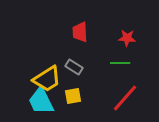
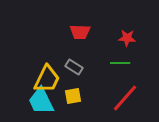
red trapezoid: rotated 85 degrees counterclockwise
yellow trapezoid: rotated 32 degrees counterclockwise
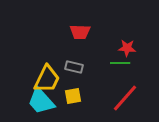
red star: moved 10 px down
gray rectangle: rotated 18 degrees counterclockwise
cyan trapezoid: rotated 16 degrees counterclockwise
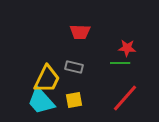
yellow square: moved 1 px right, 4 px down
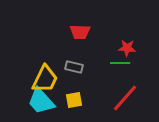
yellow trapezoid: moved 2 px left
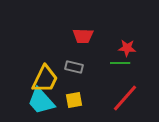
red trapezoid: moved 3 px right, 4 px down
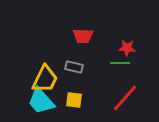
yellow square: rotated 18 degrees clockwise
